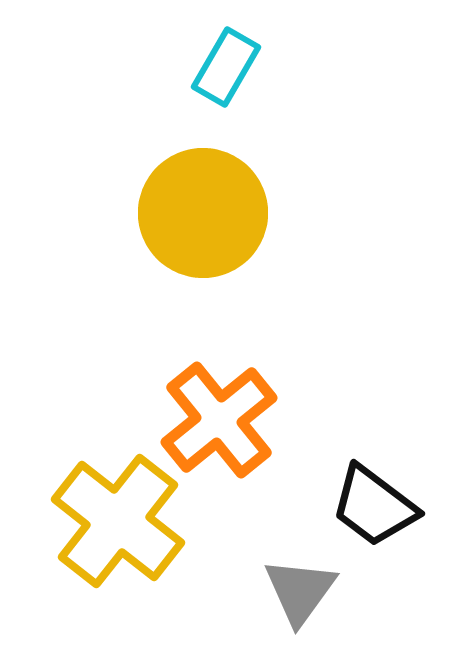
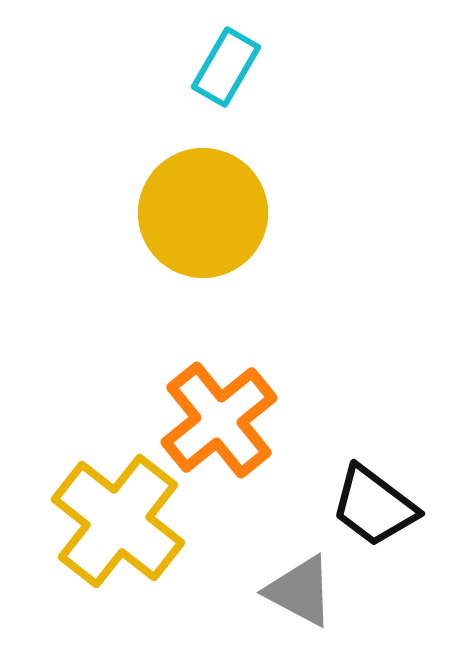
gray triangle: rotated 38 degrees counterclockwise
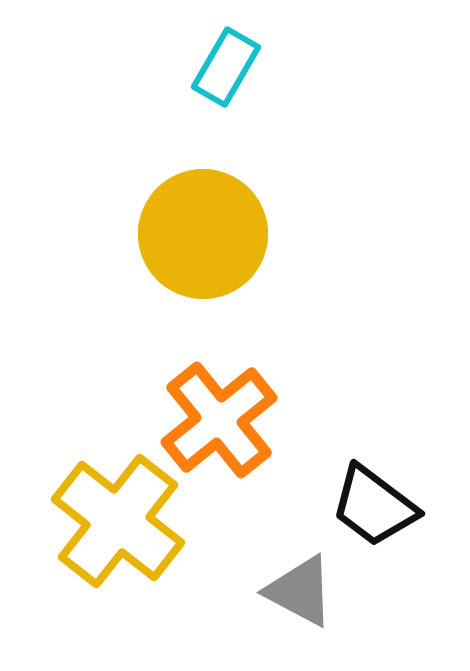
yellow circle: moved 21 px down
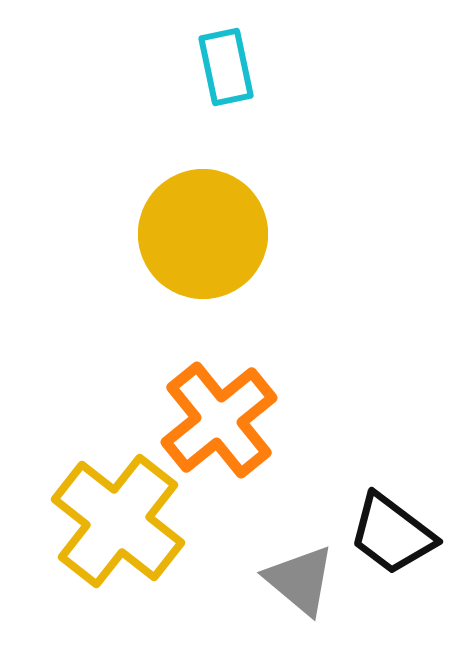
cyan rectangle: rotated 42 degrees counterclockwise
black trapezoid: moved 18 px right, 28 px down
gray triangle: moved 11 px up; rotated 12 degrees clockwise
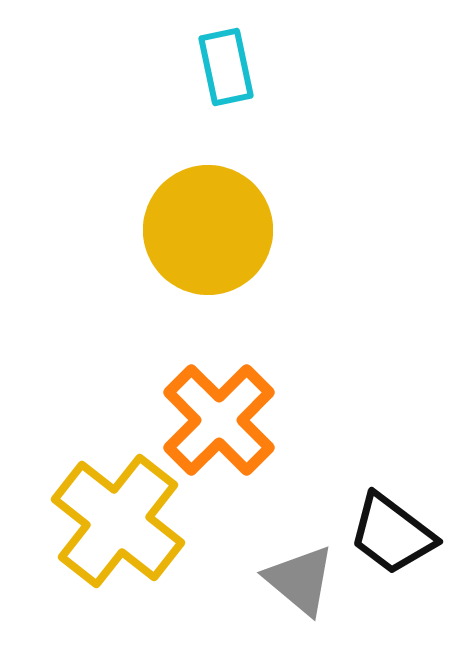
yellow circle: moved 5 px right, 4 px up
orange cross: rotated 6 degrees counterclockwise
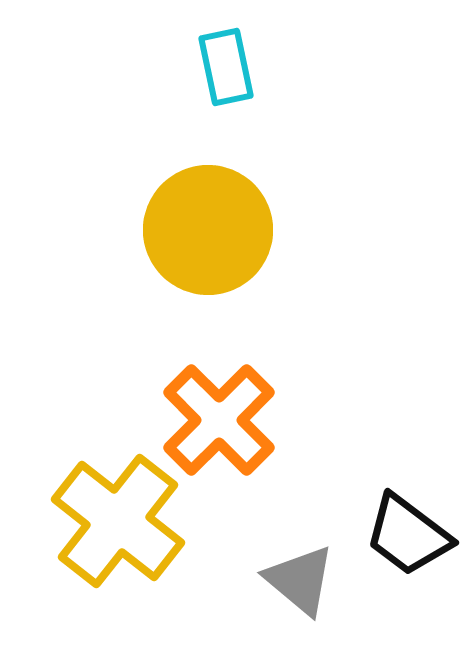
black trapezoid: moved 16 px right, 1 px down
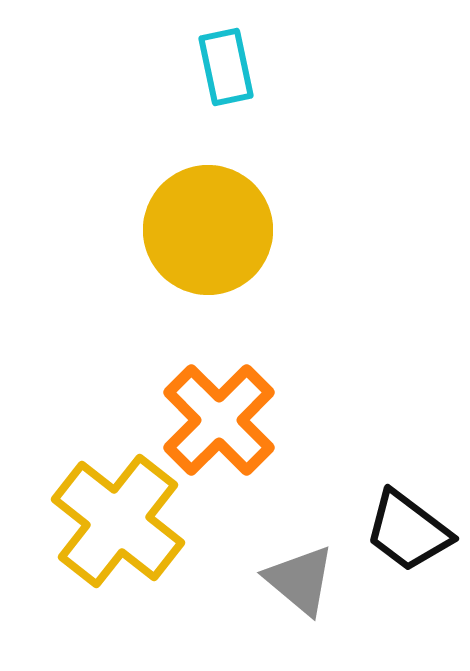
black trapezoid: moved 4 px up
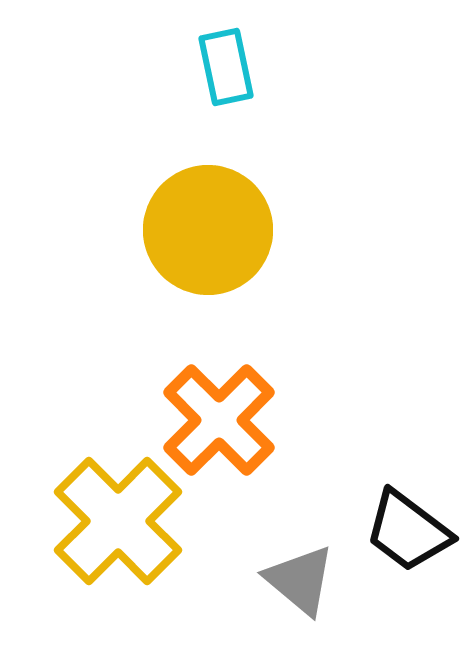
yellow cross: rotated 7 degrees clockwise
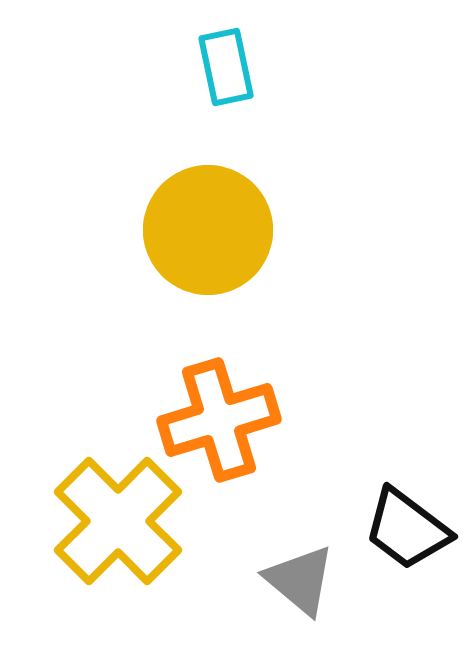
orange cross: rotated 28 degrees clockwise
black trapezoid: moved 1 px left, 2 px up
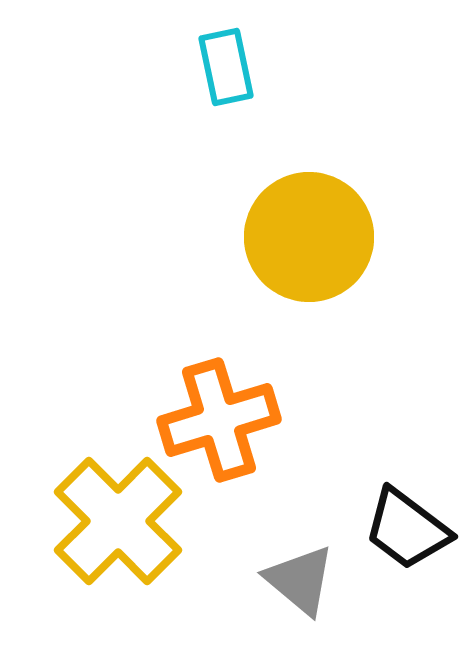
yellow circle: moved 101 px right, 7 px down
